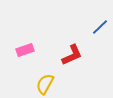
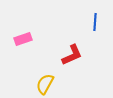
blue line: moved 5 px left, 5 px up; rotated 42 degrees counterclockwise
pink rectangle: moved 2 px left, 11 px up
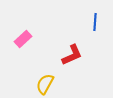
pink rectangle: rotated 24 degrees counterclockwise
